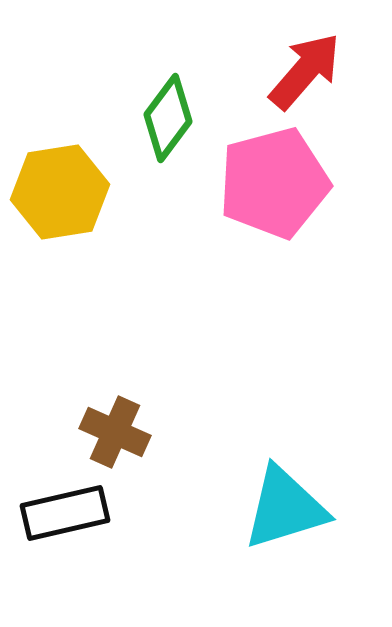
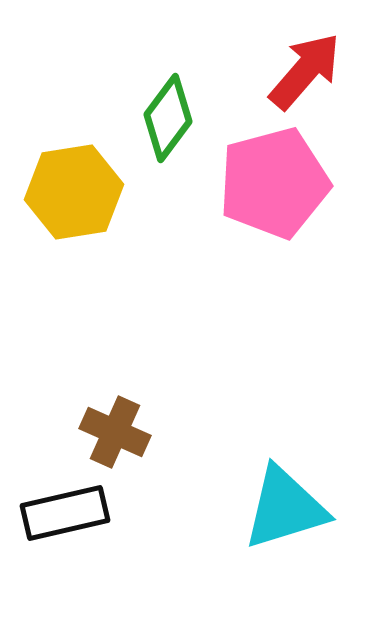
yellow hexagon: moved 14 px right
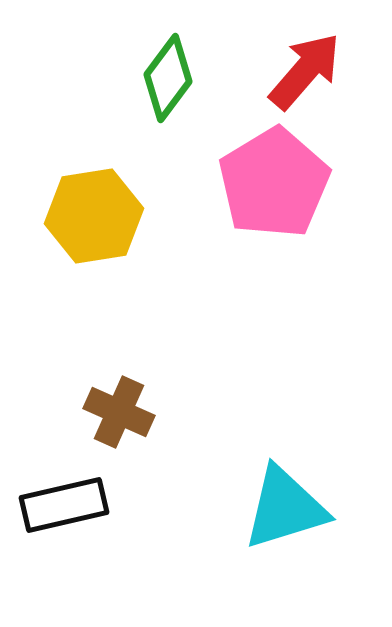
green diamond: moved 40 px up
pink pentagon: rotated 16 degrees counterclockwise
yellow hexagon: moved 20 px right, 24 px down
brown cross: moved 4 px right, 20 px up
black rectangle: moved 1 px left, 8 px up
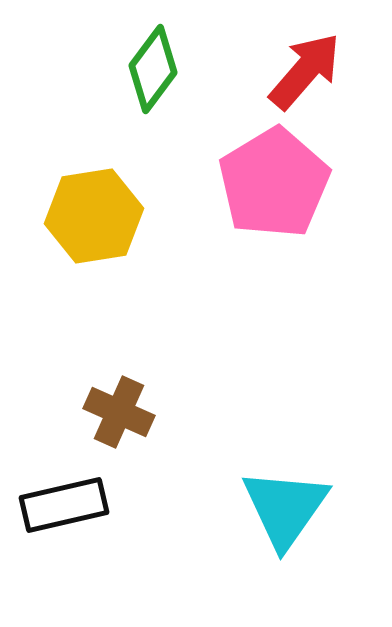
green diamond: moved 15 px left, 9 px up
cyan triangle: rotated 38 degrees counterclockwise
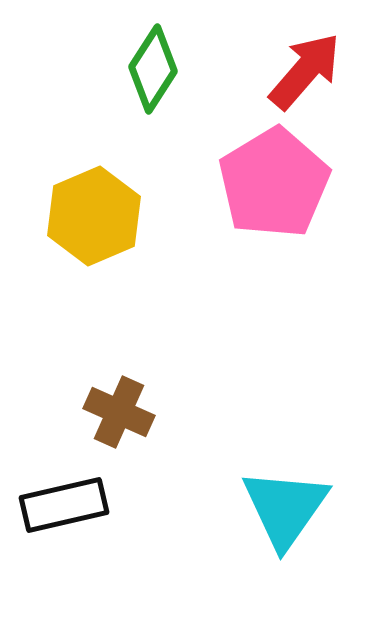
green diamond: rotated 4 degrees counterclockwise
yellow hexagon: rotated 14 degrees counterclockwise
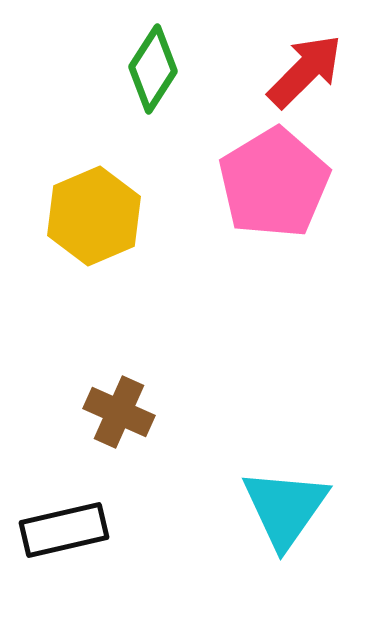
red arrow: rotated 4 degrees clockwise
black rectangle: moved 25 px down
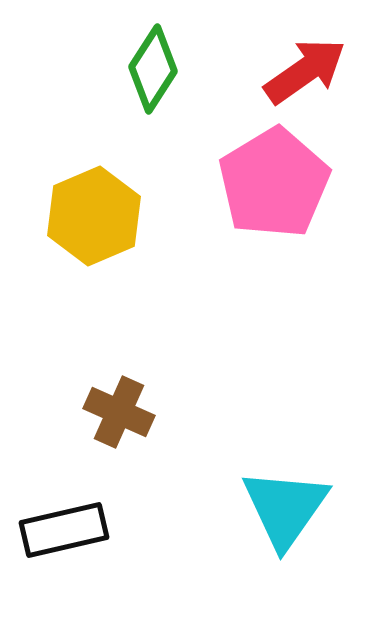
red arrow: rotated 10 degrees clockwise
